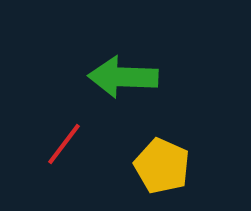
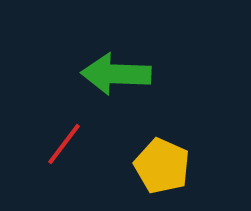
green arrow: moved 7 px left, 3 px up
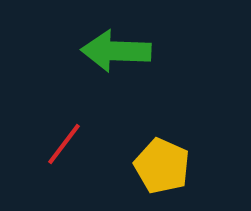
green arrow: moved 23 px up
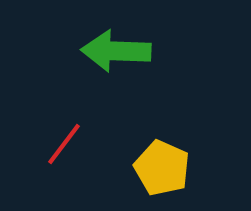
yellow pentagon: moved 2 px down
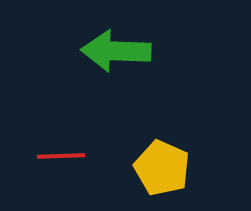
red line: moved 3 px left, 12 px down; rotated 51 degrees clockwise
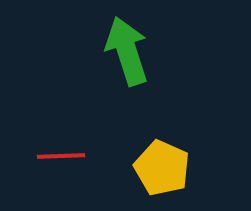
green arrow: moved 11 px right; rotated 70 degrees clockwise
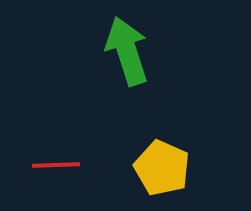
red line: moved 5 px left, 9 px down
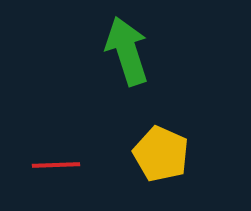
yellow pentagon: moved 1 px left, 14 px up
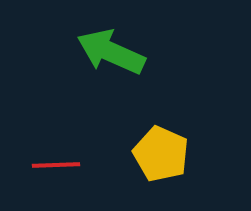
green arrow: moved 16 px left, 1 px down; rotated 48 degrees counterclockwise
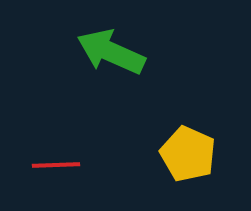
yellow pentagon: moved 27 px right
